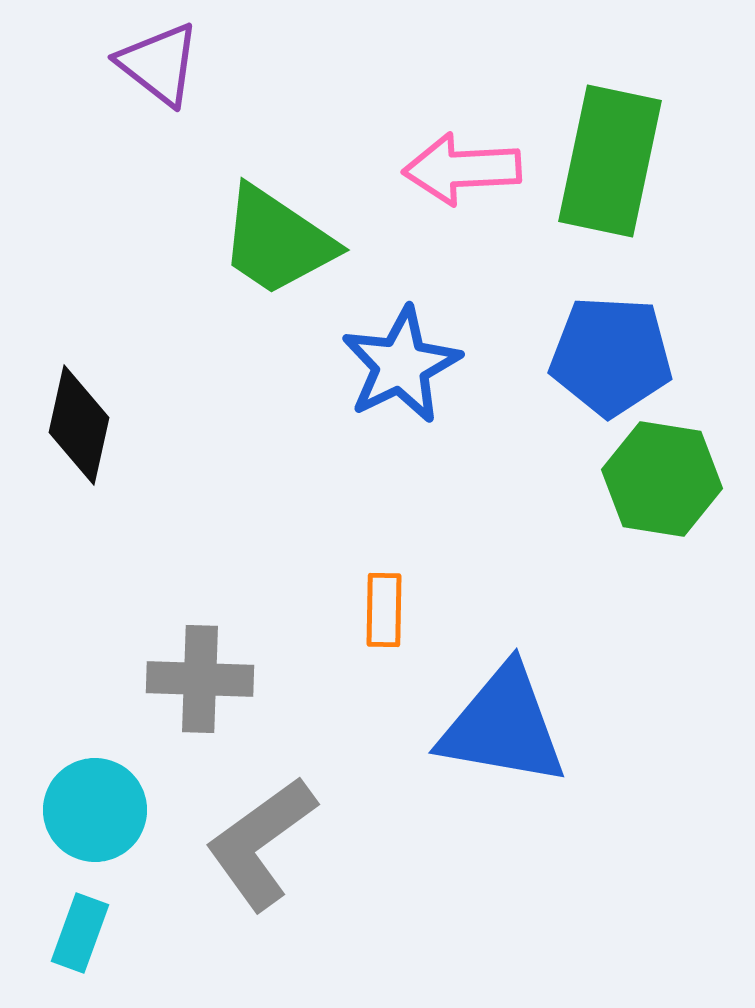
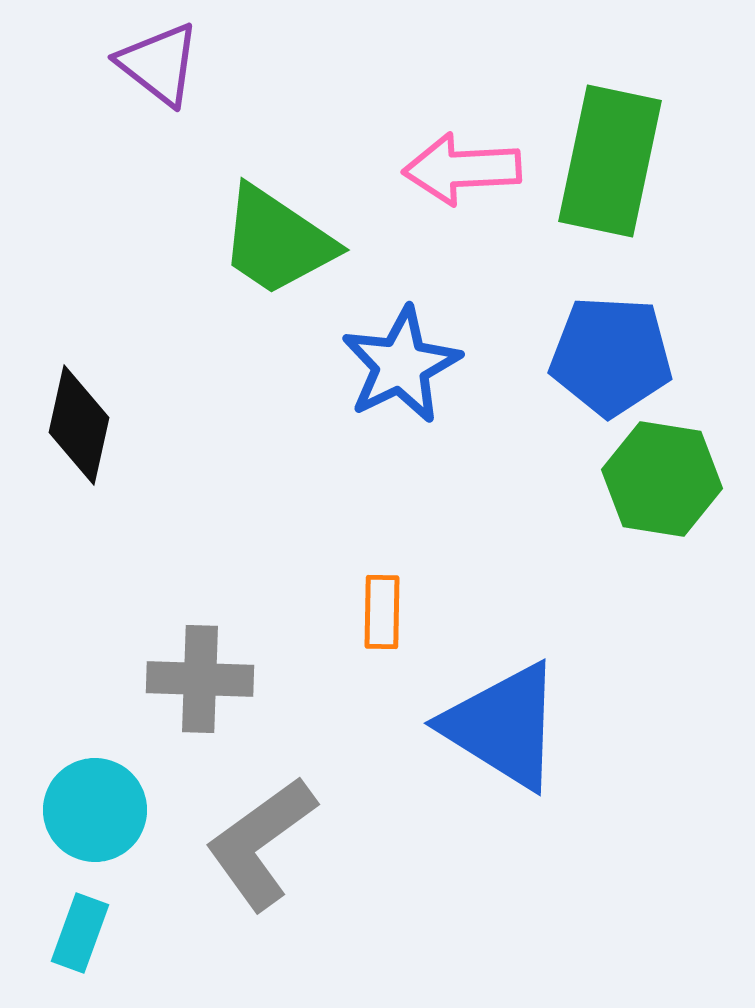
orange rectangle: moved 2 px left, 2 px down
blue triangle: rotated 22 degrees clockwise
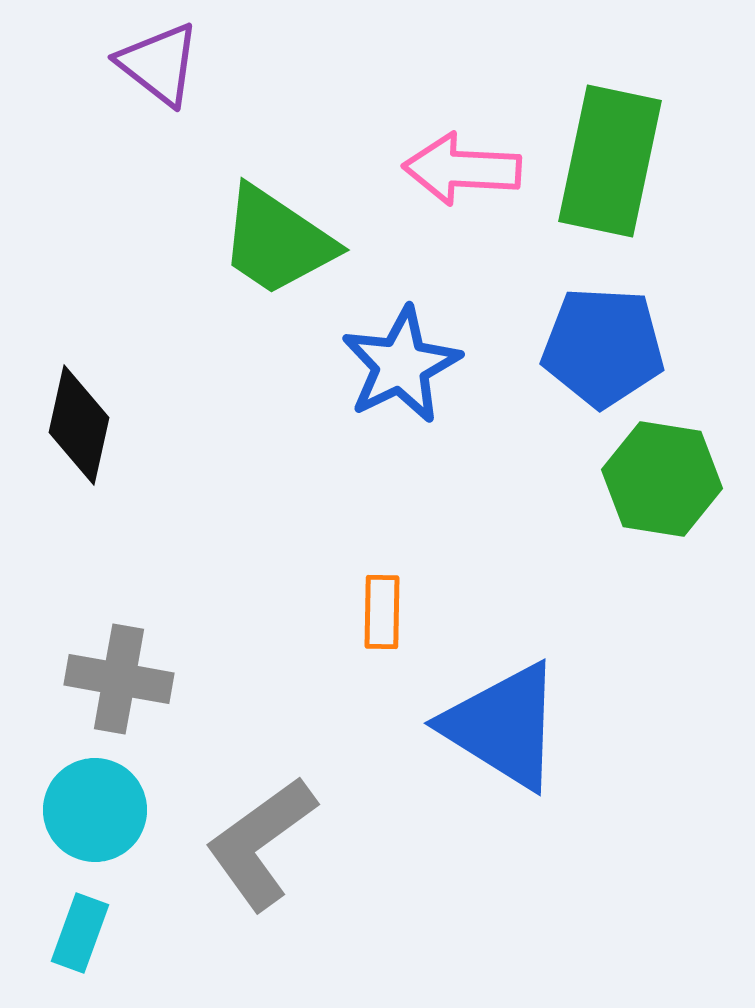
pink arrow: rotated 6 degrees clockwise
blue pentagon: moved 8 px left, 9 px up
gray cross: moved 81 px left; rotated 8 degrees clockwise
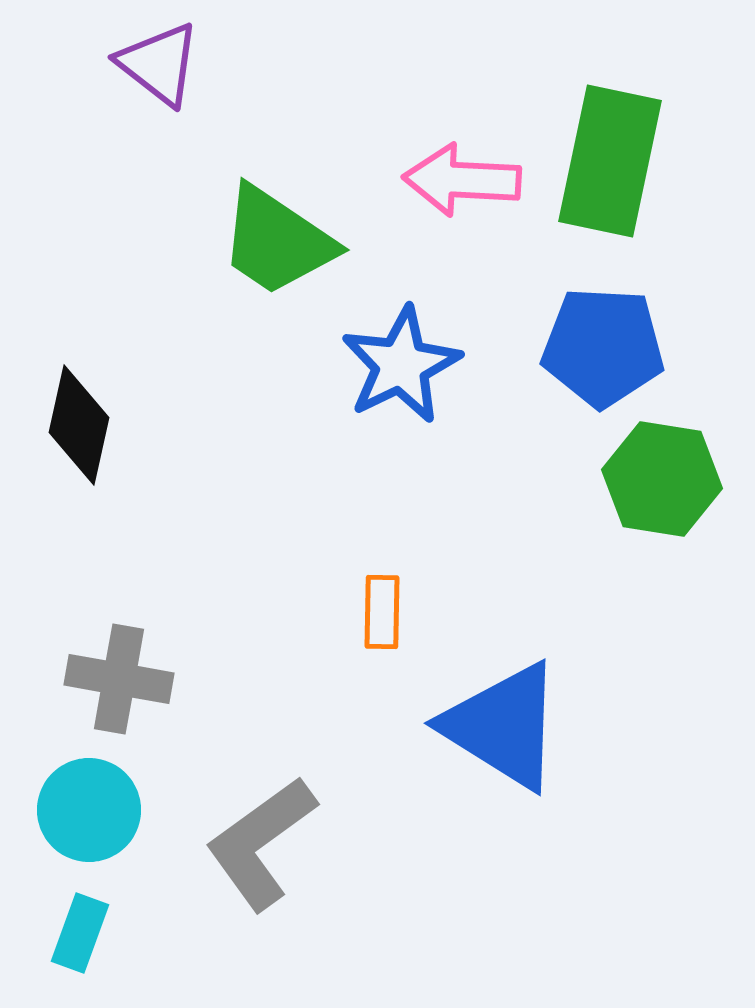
pink arrow: moved 11 px down
cyan circle: moved 6 px left
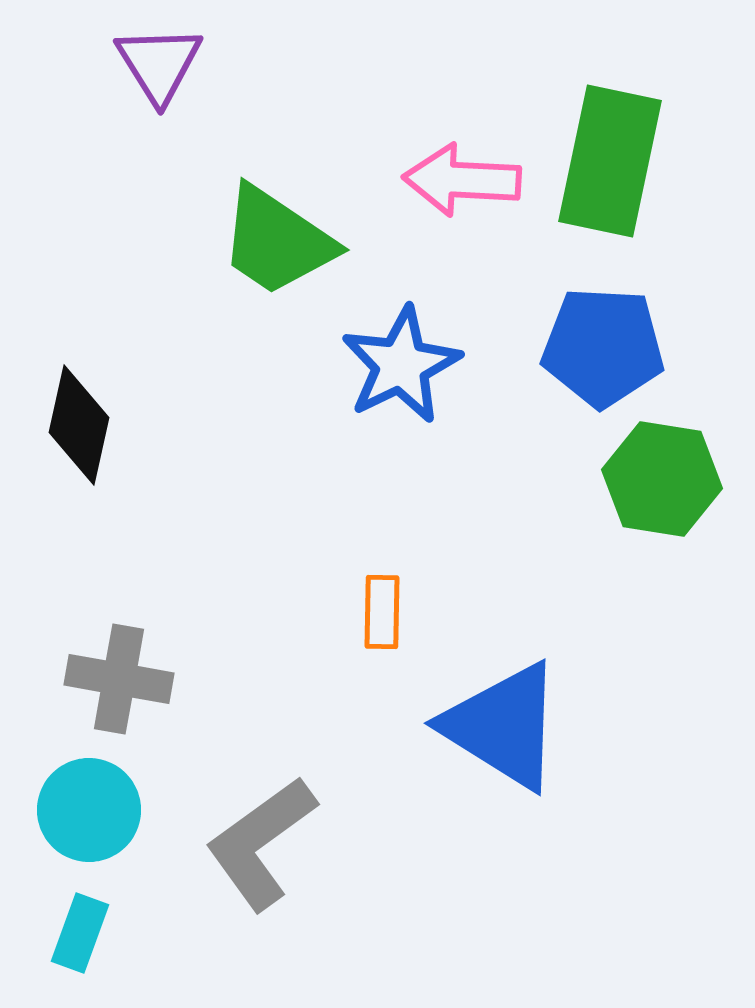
purple triangle: rotated 20 degrees clockwise
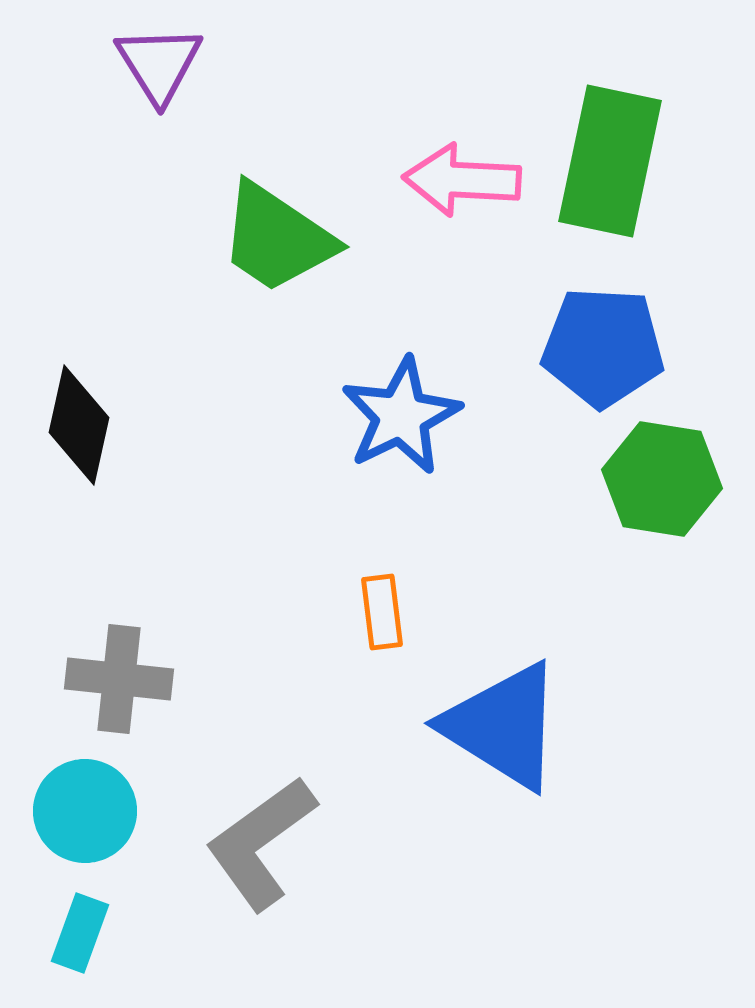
green trapezoid: moved 3 px up
blue star: moved 51 px down
orange rectangle: rotated 8 degrees counterclockwise
gray cross: rotated 4 degrees counterclockwise
cyan circle: moved 4 px left, 1 px down
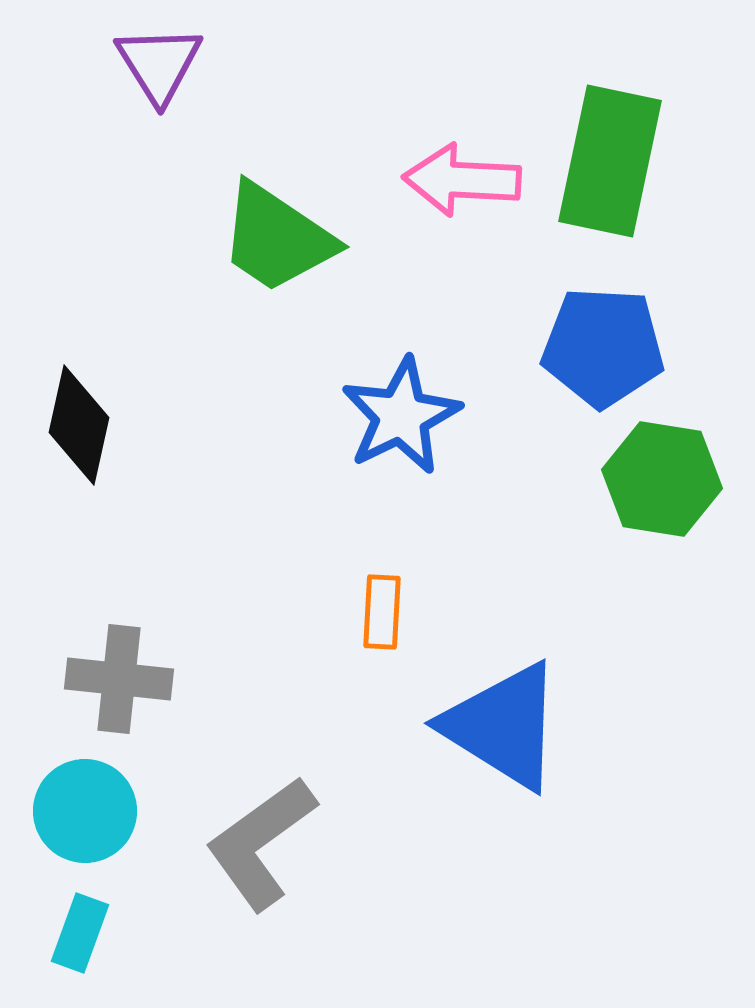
orange rectangle: rotated 10 degrees clockwise
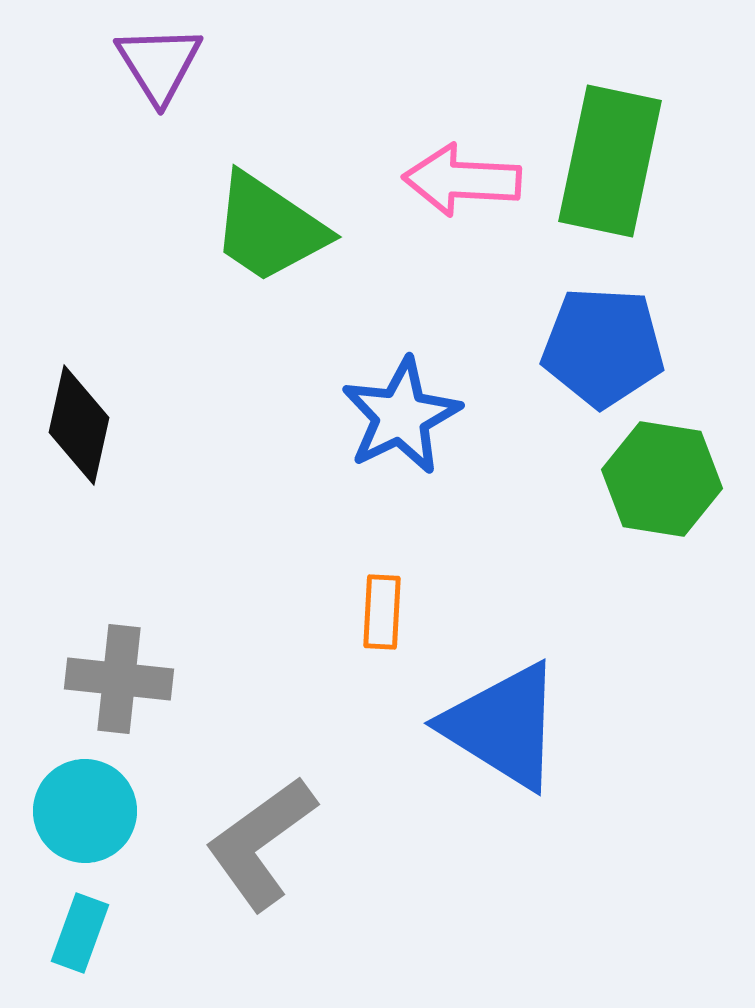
green trapezoid: moved 8 px left, 10 px up
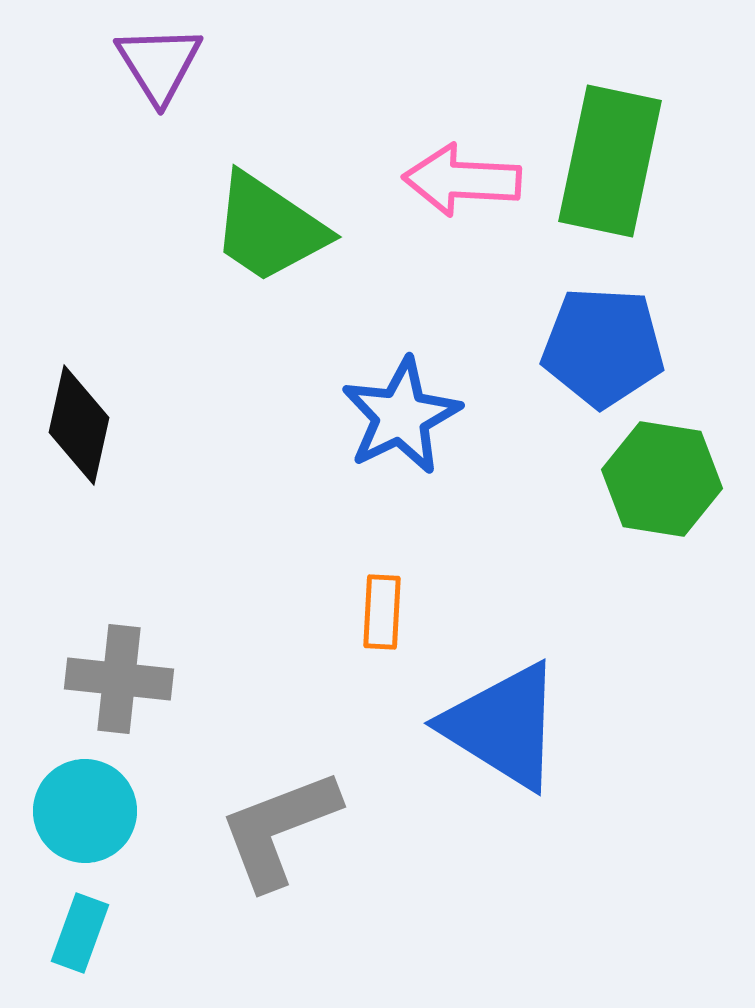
gray L-shape: moved 18 px right, 14 px up; rotated 15 degrees clockwise
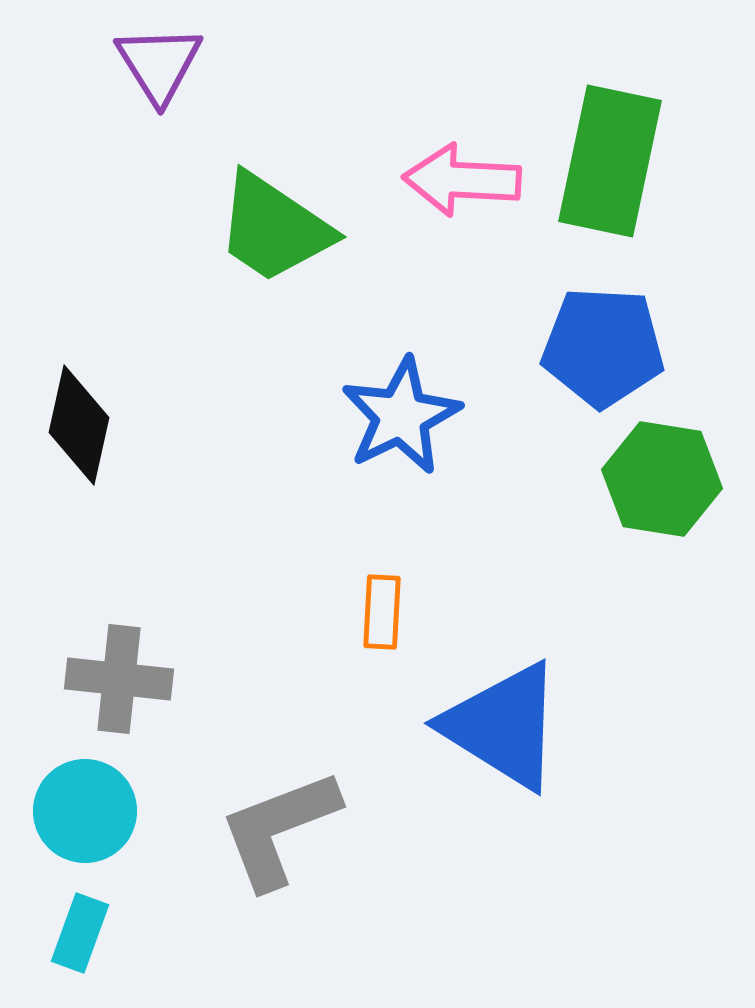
green trapezoid: moved 5 px right
